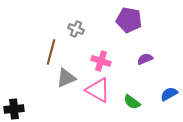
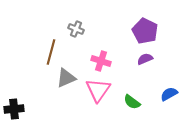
purple pentagon: moved 16 px right, 11 px down; rotated 15 degrees clockwise
pink triangle: rotated 36 degrees clockwise
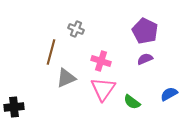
pink triangle: moved 5 px right, 1 px up
black cross: moved 2 px up
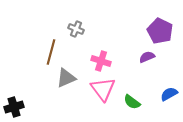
purple pentagon: moved 15 px right
purple semicircle: moved 2 px right, 2 px up
pink triangle: rotated 12 degrees counterclockwise
black cross: rotated 12 degrees counterclockwise
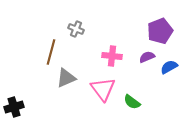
purple pentagon: rotated 25 degrees clockwise
pink cross: moved 11 px right, 5 px up; rotated 12 degrees counterclockwise
blue semicircle: moved 27 px up
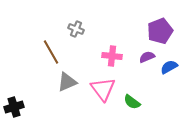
brown line: rotated 45 degrees counterclockwise
gray triangle: moved 1 px right, 4 px down
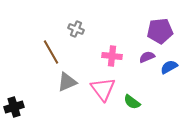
purple pentagon: rotated 15 degrees clockwise
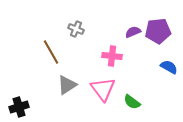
purple pentagon: moved 2 px left
purple semicircle: moved 14 px left, 25 px up
blue semicircle: rotated 60 degrees clockwise
gray triangle: moved 3 px down; rotated 10 degrees counterclockwise
black cross: moved 5 px right
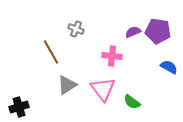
purple pentagon: rotated 15 degrees clockwise
